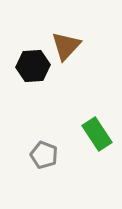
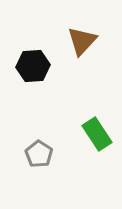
brown triangle: moved 16 px right, 5 px up
gray pentagon: moved 5 px left, 1 px up; rotated 12 degrees clockwise
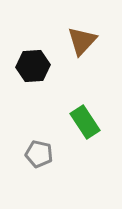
green rectangle: moved 12 px left, 12 px up
gray pentagon: rotated 20 degrees counterclockwise
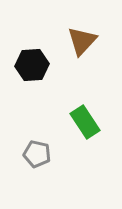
black hexagon: moved 1 px left, 1 px up
gray pentagon: moved 2 px left
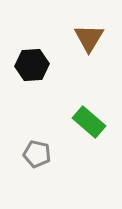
brown triangle: moved 7 px right, 3 px up; rotated 12 degrees counterclockwise
green rectangle: moved 4 px right; rotated 16 degrees counterclockwise
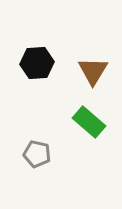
brown triangle: moved 4 px right, 33 px down
black hexagon: moved 5 px right, 2 px up
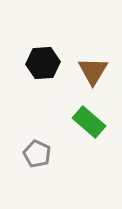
black hexagon: moved 6 px right
gray pentagon: rotated 12 degrees clockwise
